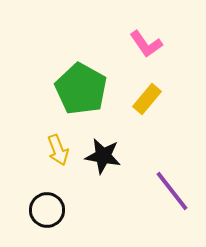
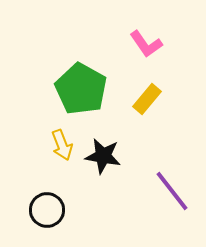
yellow arrow: moved 4 px right, 5 px up
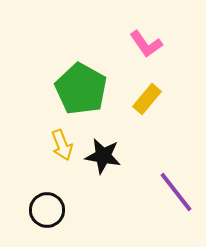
purple line: moved 4 px right, 1 px down
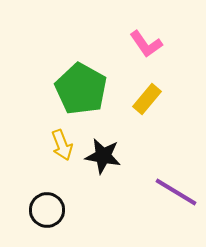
purple line: rotated 21 degrees counterclockwise
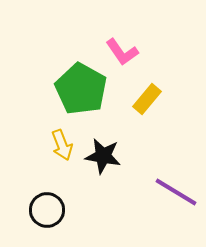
pink L-shape: moved 24 px left, 8 px down
